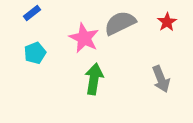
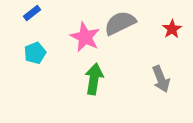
red star: moved 5 px right, 7 px down
pink star: moved 1 px right, 1 px up
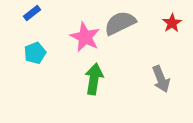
red star: moved 6 px up
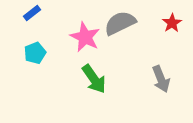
green arrow: rotated 136 degrees clockwise
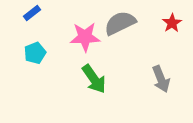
pink star: rotated 28 degrees counterclockwise
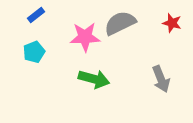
blue rectangle: moved 4 px right, 2 px down
red star: rotated 24 degrees counterclockwise
cyan pentagon: moved 1 px left, 1 px up
green arrow: rotated 40 degrees counterclockwise
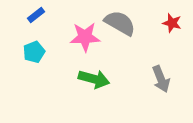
gray semicircle: rotated 56 degrees clockwise
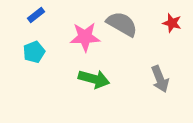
gray semicircle: moved 2 px right, 1 px down
gray arrow: moved 1 px left
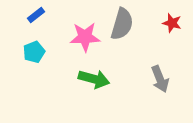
gray semicircle: rotated 76 degrees clockwise
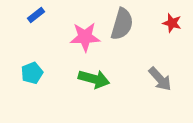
cyan pentagon: moved 2 px left, 21 px down
gray arrow: rotated 20 degrees counterclockwise
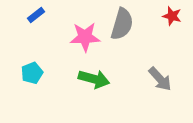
red star: moved 7 px up
